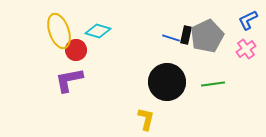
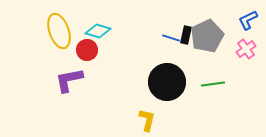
red circle: moved 11 px right
yellow L-shape: moved 1 px right, 1 px down
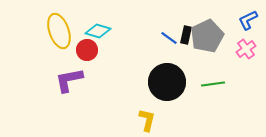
blue line: moved 2 px left; rotated 18 degrees clockwise
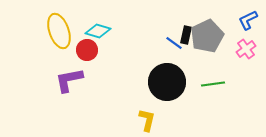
blue line: moved 5 px right, 5 px down
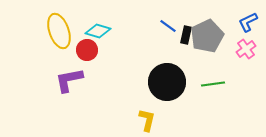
blue L-shape: moved 2 px down
blue line: moved 6 px left, 17 px up
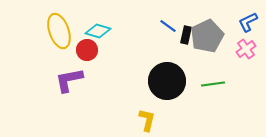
black circle: moved 1 px up
